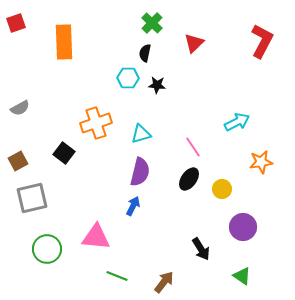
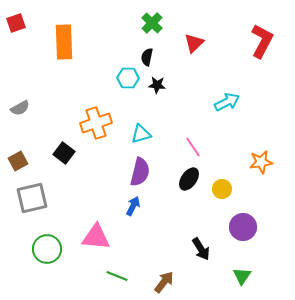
black semicircle: moved 2 px right, 4 px down
cyan arrow: moved 10 px left, 20 px up
green triangle: rotated 30 degrees clockwise
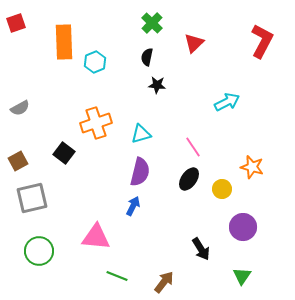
cyan hexagon: moved 33 px left, 16 px up; rotated 25 degrees counterclockwise
orange star: moved 9 px left, 5 px down; rotated 25 degrees clockwise
green circle: moved 8 px left, 2 px down
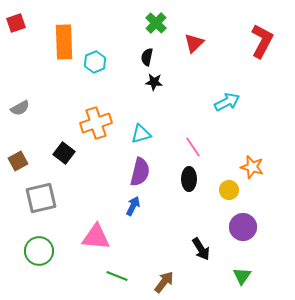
green cross: moved 4 px right
black star: moved 3 px left, 3 px up
black ellipse: rotated 35 degrees counterclockwise
yellow circle: moved 7 px right, 1 px down
gray square: moved 9 px right
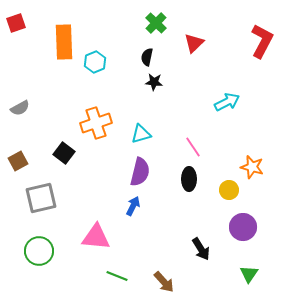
green triangle: moved 7 px right, 2 px up
brown arrow: rotated 100 degrees clockwise
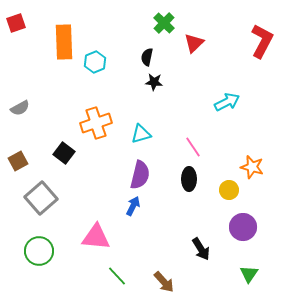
green cross: moved 8 px right
purple semicircle: moved 3 px down
gray square: rotated 28 degrees counterclockwise
green line: rotated 25 degrees clockwise
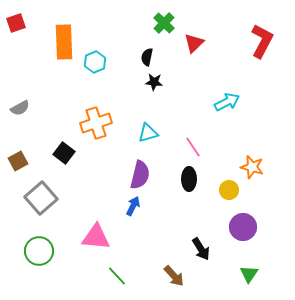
cyan triangle: moved 7 px right, 1 px up
brown arrow: moved 10 px right, 6 px up
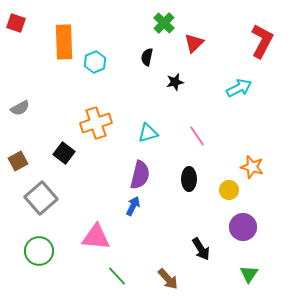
red square: rotated 36 degrees clockwise
black star: moved 21 px right; rotated 18 degrees counterclockwise
cyan arrow: moved 12 px right, 14 px up
pink line: moved 4 px right, 11 px up
brown arrow: moved 6 px left, 3 px down
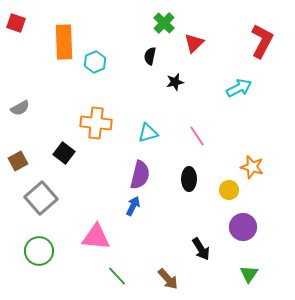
black semicircle: moved 3 px right, 1 px up
orange cross: rotated 24 degrees clockwise
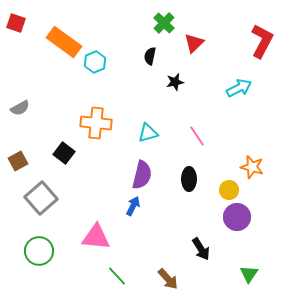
orange rectangle: rotated 52 degrees counterclockwise
purple semicircle: moved 2 px right
purple circle: moved 6 px left, 10 px up
